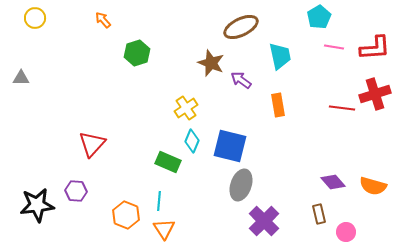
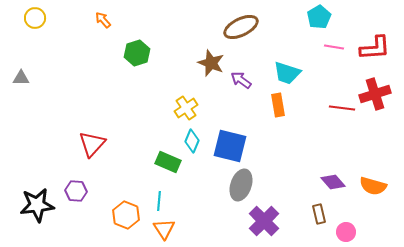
cyan trapezoid: moved 7 px right, 17 px down; rotated 120 degrees clockwise
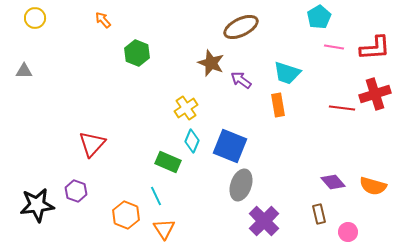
green hexagon: rotated 20 degrees counterclockwise
gray triangle: moved 3 px right, 7 px up
blue square: rotated 8 degrees clockwise
purple hexagon: rotated 15 degrees clockwise
cyan line: moved 3 px left, 5 px up; rotated 30 degrees counterclockwise
pink circle: moved 2 px right
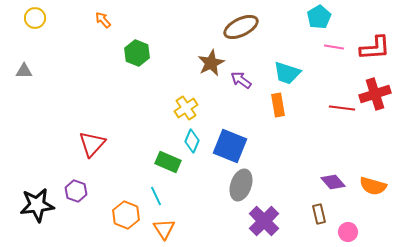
brown star: rotated 24 degrees clockwise
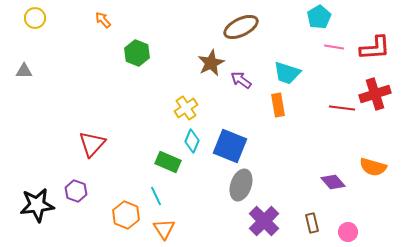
orange semicircle: moved 19 px up
brown rectangle: moved 7 px left, 9 px down
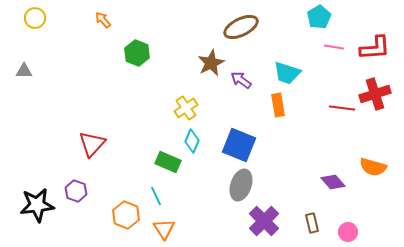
blue square: moved 9 px right, 1 px up
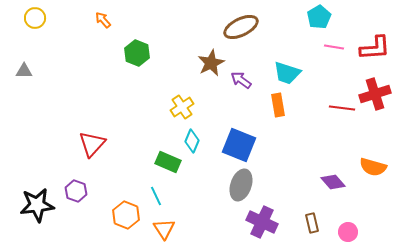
yellow cross: moved 4 px left, 1 px up
purple cross: moved 2 px left, 1 px down; rotated 20 degrees counterclockwise
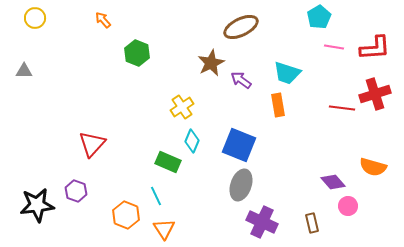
pink circle: moved 26 px up
